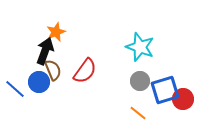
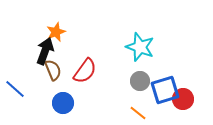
blue circle: moved 24 px right, 21 px down
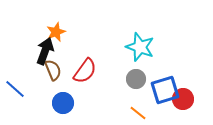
gray circle: moved 4 px left, 2 px up
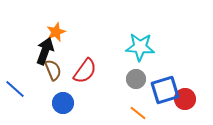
cyan star: rotated 16 degrees counterclockwise
red circle: moved 2 px right
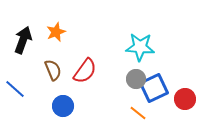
black arrow: moved 22 px left, 11 px up
blue square: moved 11 px left, 2 px up; rotated 8 degrees counterclockwise
blue circle: moved 3 px down
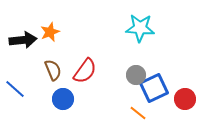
orange star: moved 6 px left
black arrow: rotated 64 degrees clockwise
cyan star: moved 19 px up
gray circle: moved 4 px up
blue circle: moved 7 px up
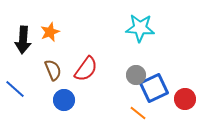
black arrow: rotated 100 degrees clockwise
red semicircle: moved 1 px right, 2 px up
blue circle: moved 1 px right, 1 px down
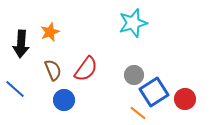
cyan star: moved 7 px left, 5 px up; rotated 20 degrees counterclockwise
black arrow: moved 2 px left, 4 px down
gray circle: moved 2 px left
blue square: moved 4 px down; rotated 8 degrees counterclockwise
